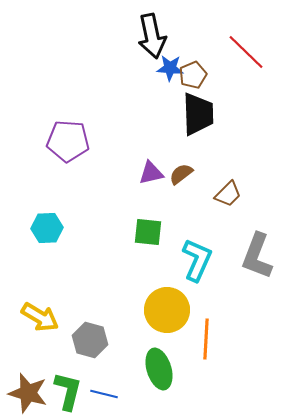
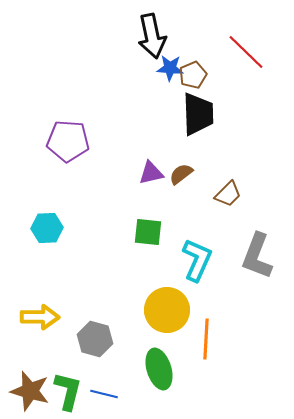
yellow arrow: rotated 30 degrees counterclockwise
gray hexagon: moved 5 px right, 1 px up
brown star: moved 2 px right, 2 px up
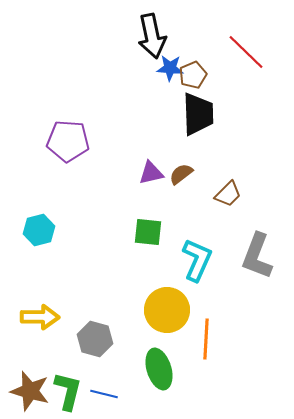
cyan hexagon: moved 8 px left, 2 px down; rotated 12 degrees counterclockwise
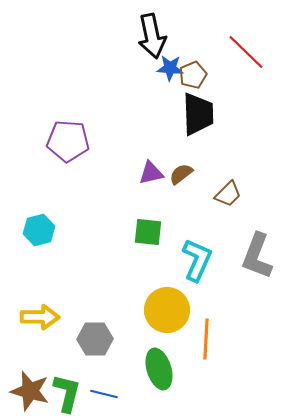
gray hexagon: rotated 16 degrees counterclockwise
green L-shape: moved 1 px left, 2 px down
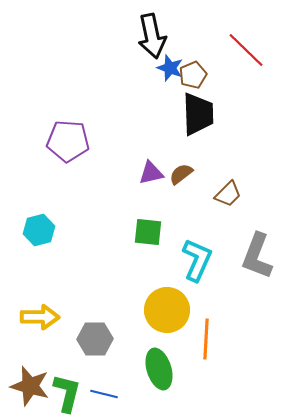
red line: moved 2 px up
blue star: rotated 16 degrees clockwise
brown star: moved 5 px up
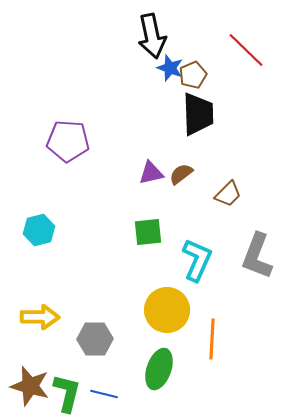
green square: rotated 12 degrees counterclockwise
orange line: moved 6 px right
green ellipse: rotated 36 degrees clockwise
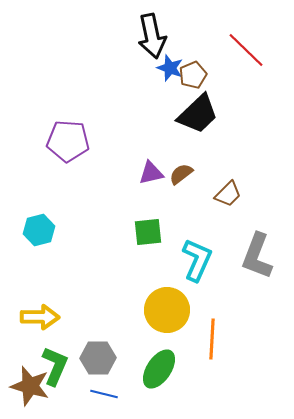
black trapezoid: rotated 48 degrees clockwise
gray hexagon: moved 3 px right, 19 px down
green ellipse: rotated 15 degrees clockwise
green L-shape: moved 12 px left, 27 px up; rotated 9 degrees clockwise
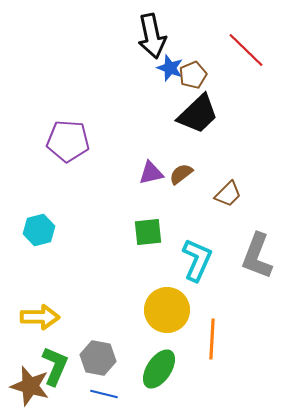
gray hexagon: rotated 12 degrees clockwise
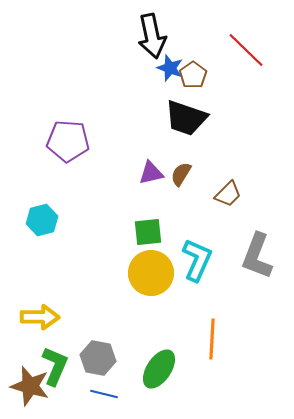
brown pentagon: rotated 12 degrees counterclockwise
black trapezoid: moved 12 px left, 4 px down; rotated 63 degrees clockwise
brown semicircle: rotated 20 degrees counterclockwise
cyan hexagon: moved 3 px right, 10 px up
yellow circle: moved 16 px left, 37 px up
